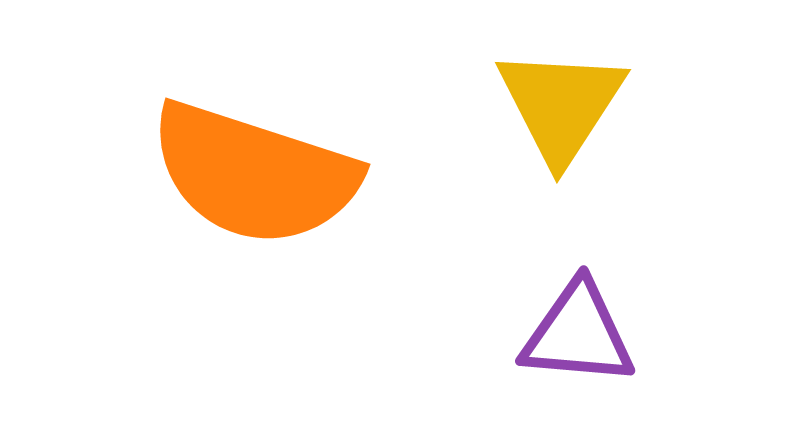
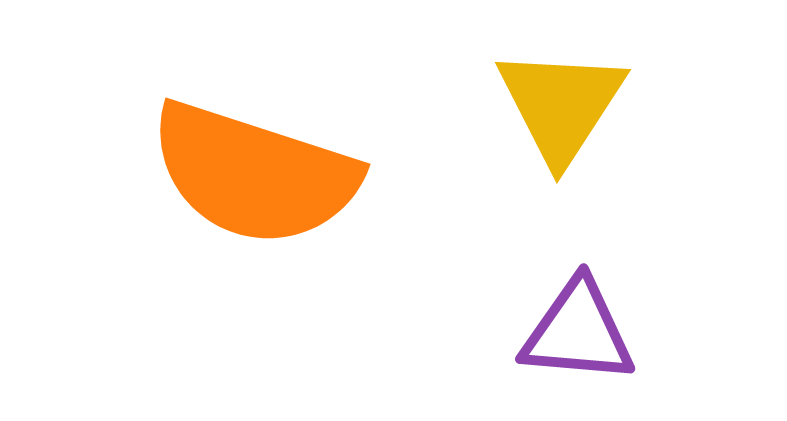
purple triangle: moved 2 px up
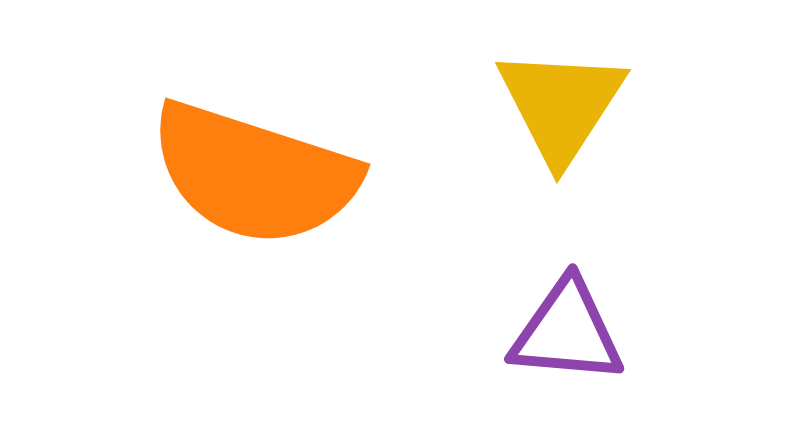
purple triangle: moved 11 px left
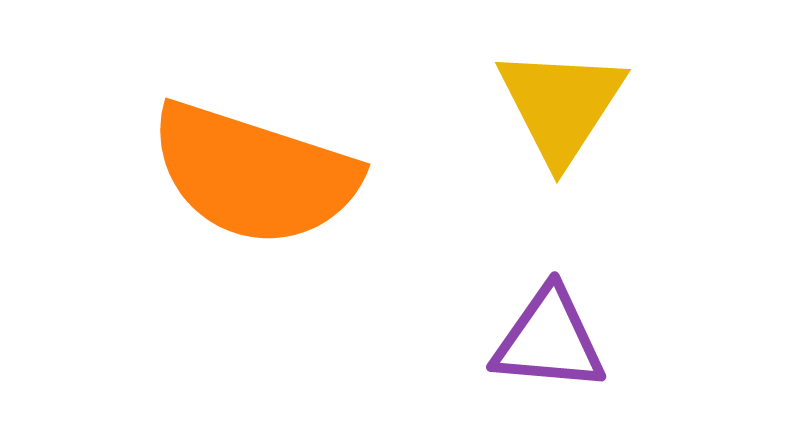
purple triangle: moved 18 px left, 8 px down
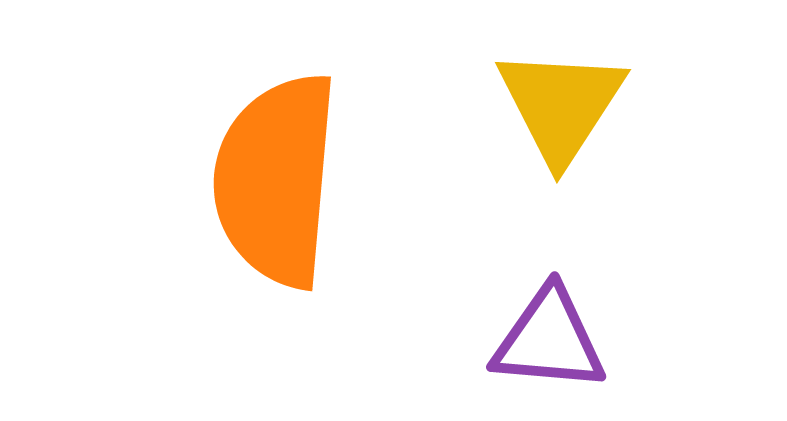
orange semicircle: moved 22 px right, 6 px down; rotated 77 degrees clockwise
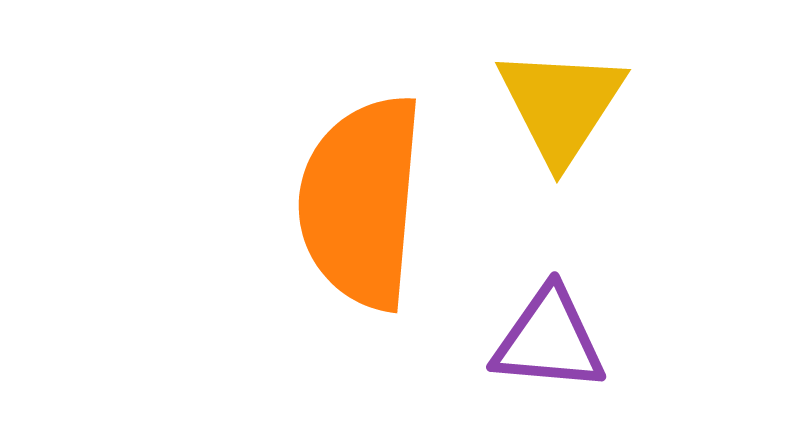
orange semicircle: moved 85 px right, 22 px down
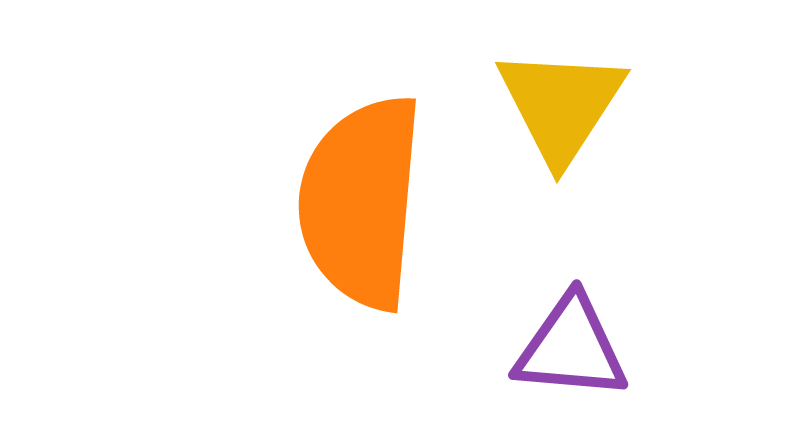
purple triangle: moved 22 px right, 8 px down
